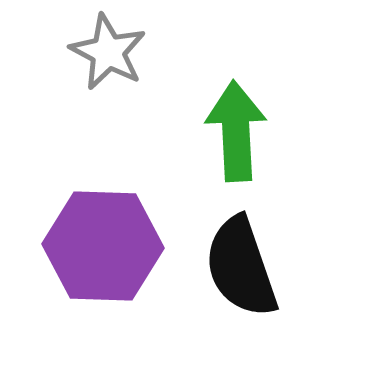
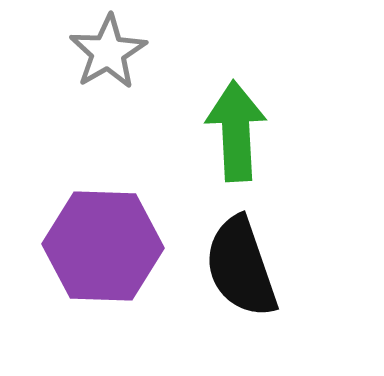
gray star: rotated 14 degrees clockwise
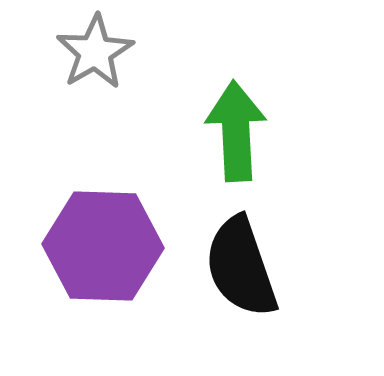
gray star: moved 13 px left
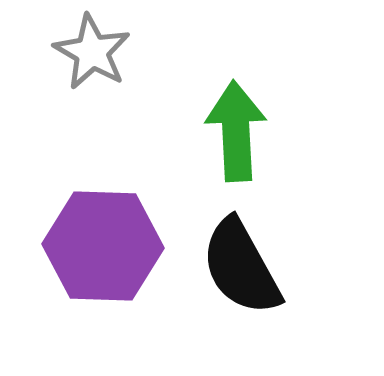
gray star: moved 3 px left; rotated 12 degrees counterclockwise
black semicircle: rotated 10 degrees counterclockwise
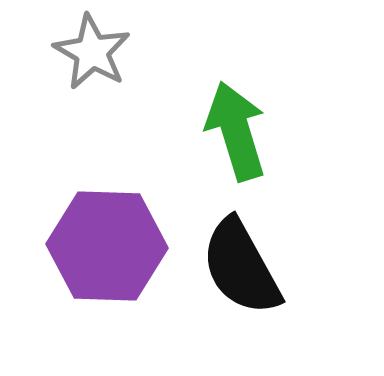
green arrow: rotated 14 degrees counterclockwise
purple hexagon: moved 4 px right
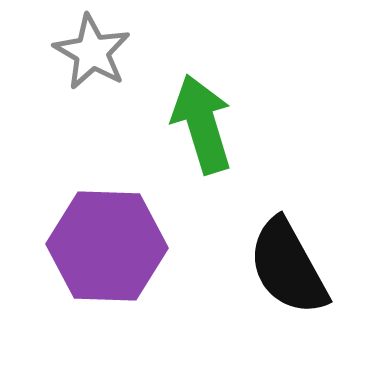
green arrow: moved 34 px left, 7 px up
black semicircle: moved 47 px right
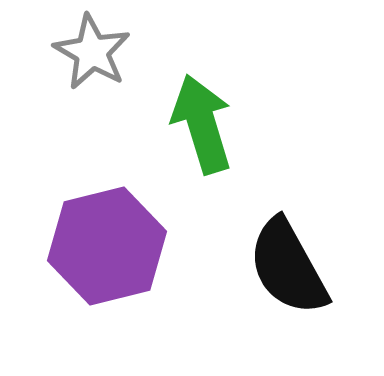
purple hexagon: rotated 16 degrees counterclockwise
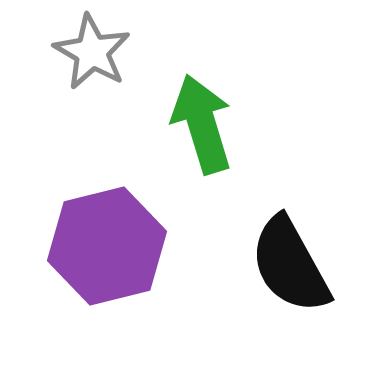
black semicircle: moved 2 px right, 2 px up
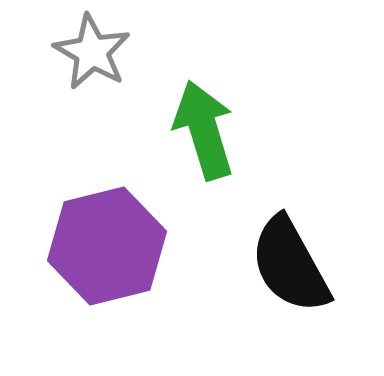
green arrow: moved 2 px right, 6 px down
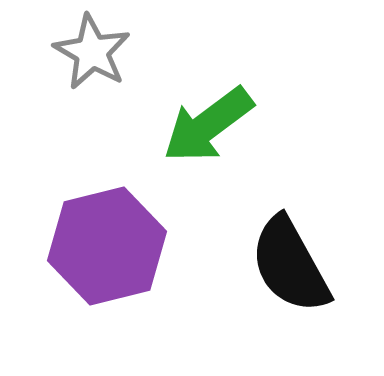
green arrow: moved 4 px right, 5 px up; rotated 110 degrees counterclockwise
